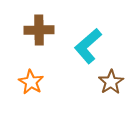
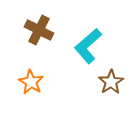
brown cross: rotated 28 degrees clockwise
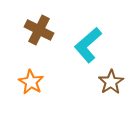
cyan L-shape: moved 1 px up
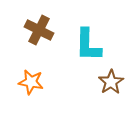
cyan L-shape: rotated 48 degrees counterclockwise
orange star: rotated 20 degrees counterclockwise
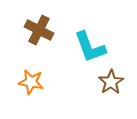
cyan L-shape: moved 2 px right, 2 px down; rotated 21 degrees counterclockwise
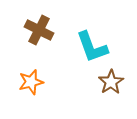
cyan L-shape: moved 2 px right
orange star: rotated 25 degrees counterclockwise
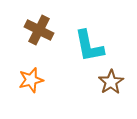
cyan L-shape: moved 3 px left, 1 px up; rotated 9 degrees clockwise
orange star: moved 2 px up
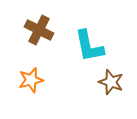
brown star: rotated 20 degrees counterclockwise
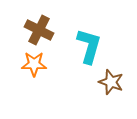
cyan L-shape: rotated 153 degrees counterclockwise
orange star: moved 3 px right, 16 px up; rotated 15 degrees clockwise
